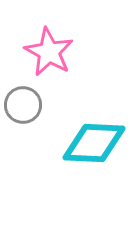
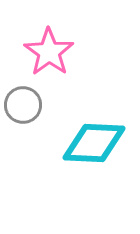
pink star: rotated 6 degrees clockwise
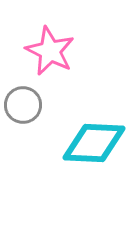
pink star: moved 1 px right, 1 px up; rotated 9 degrees counterclockwise
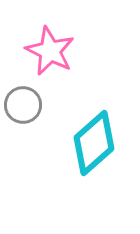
cyan diamond: rotated 44 degrees counterclockwise
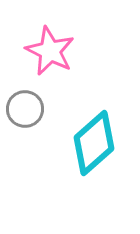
gray circle: moved 2 px right, 4 px down
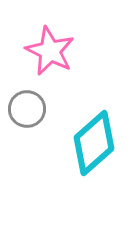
gray circle: moved 2 px right
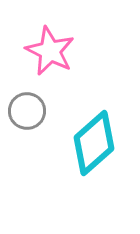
gray circle: moved 2 px down
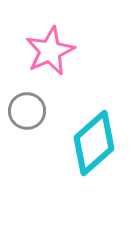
pink star: rotated 21 degrees clockwise
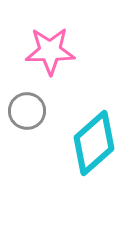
pink star: rotated 24 degrees clockwise
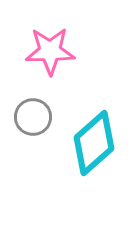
gray circle: moved 6 px right, 6 px down
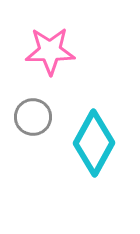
cyan diamond: rotated 20 degrees counterclockwise
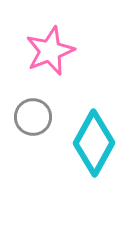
pink star: rotated 21 degrees counterclockwise
